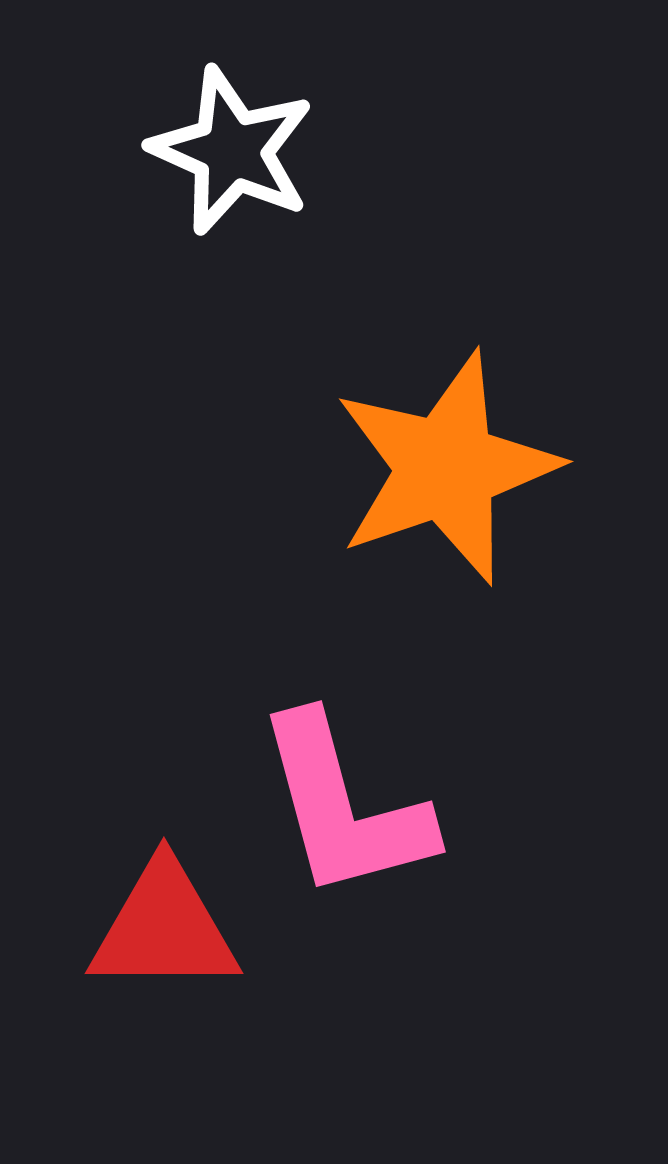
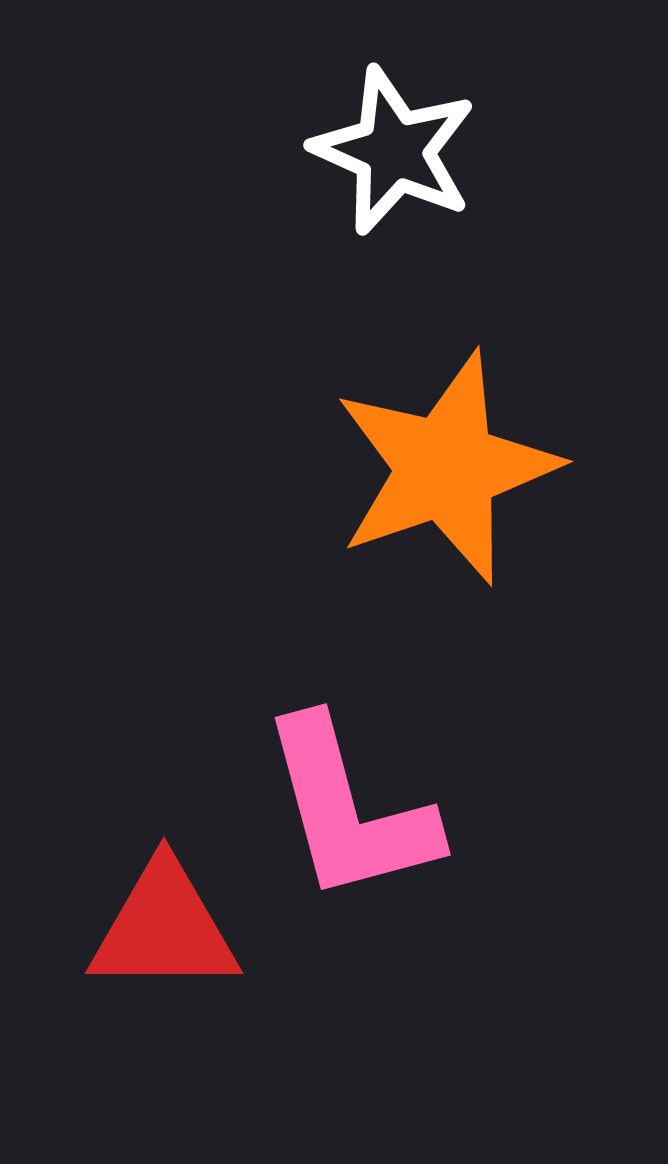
white star: moved 162 px right
pink L-shape: moved 5 px right, 3 px down
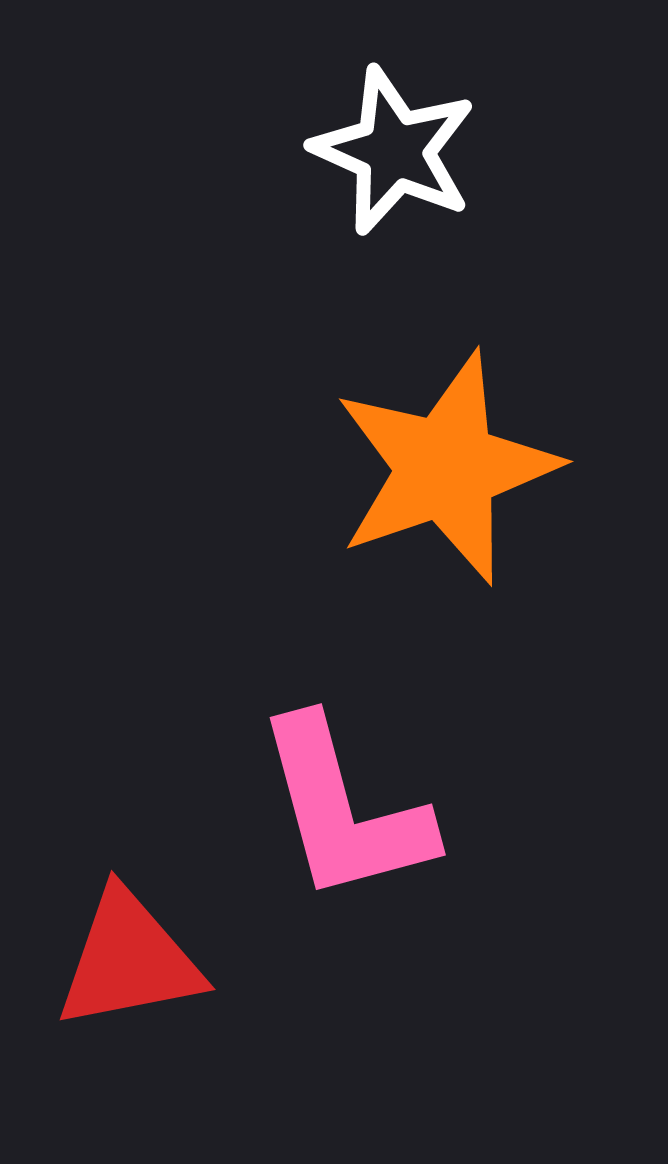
pink L-shape: moved 5 px left
red triangle: moved 35 px left, 32 px down; rotated 11 degrees counterclockwise
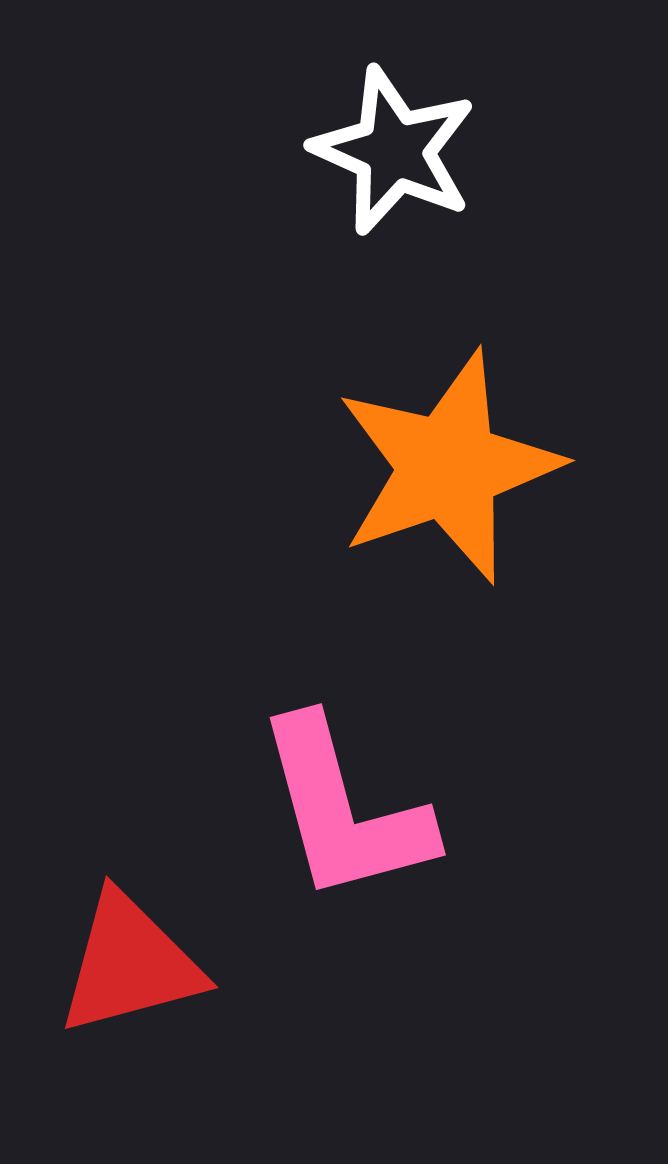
orange star: moved 2 px right, 1 px up
red triangle: moved 1 px right, 4 px down; rotated 4 degrees counterclockwise
